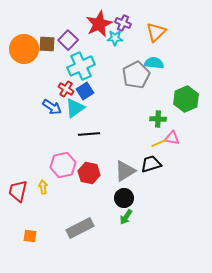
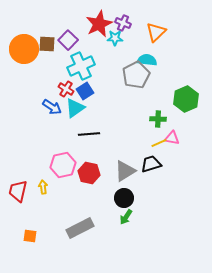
cyan semicircle: moved 7 px left, 3 px up
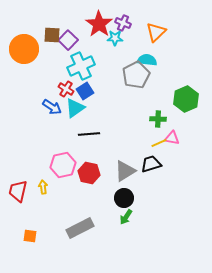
red star: rotated 12 degrees counterclockwise
brown square: moved 5 px right, 9 px up
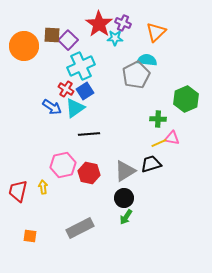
orange circle: moved 3 px up
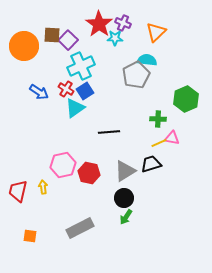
blue arrow: moved 13 px left, 15 px up
black line: moved 20 px right, 2 px up
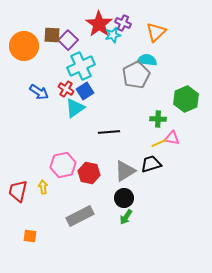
cyan star: moved 2 px left, 3 px up; rotated 14 degrees counterclockwise
gray rectangle: moved 12 px up
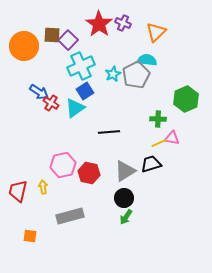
cyan star: moved 39 px down; rotated 14 degrees counterclockwise
red cross: moved 15 px left, 14 px down
gray rectangle: moved 10 px left; rotated 12 degrees clockwise
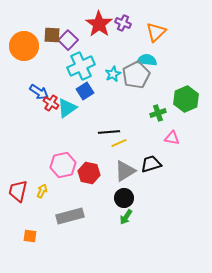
cyan triangle: moved 8 px left
green cross: moved 6 px up; rotated 21 degrees counterclockwise
yellow line: moved 40 px left
yellow arrow: moved 1 px left, 4 px down; rotated 32 degrees clockwise
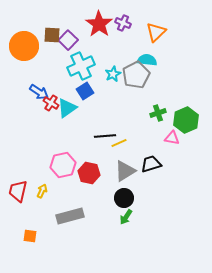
green hexagon: moved 21 px down
black line: moved 4 px left, 4 px down
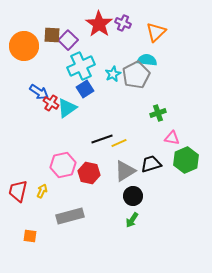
blue square: moved 2 px up
green hexagon: moved 40 px down
black line: moved 3 px left, 3 px down; rotated 15 degrees counterclockwise
black circle: moved 9 px right, 2 px up
green arrow: moved 6 px right, 3 px down
